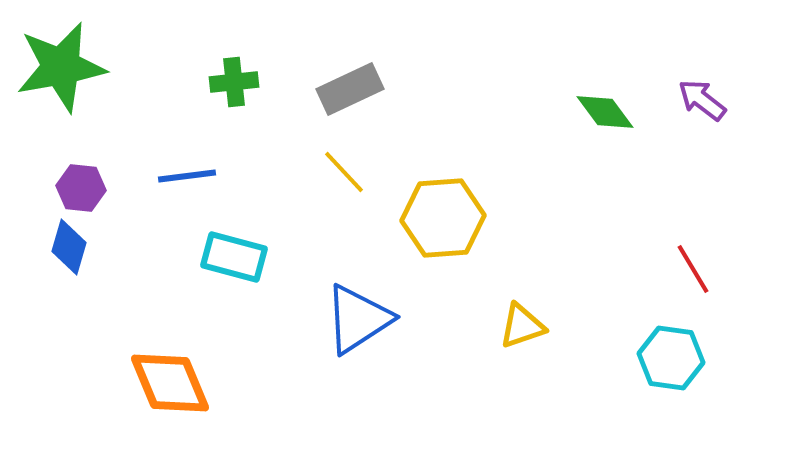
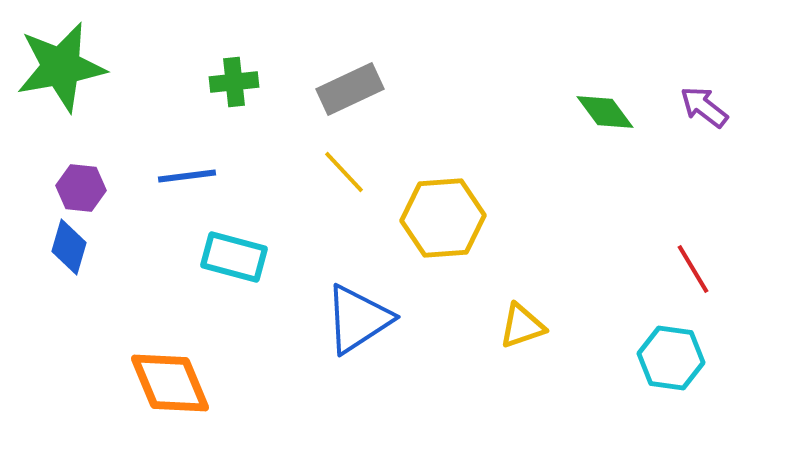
purple arrow: moved 2 px right, 7 px down
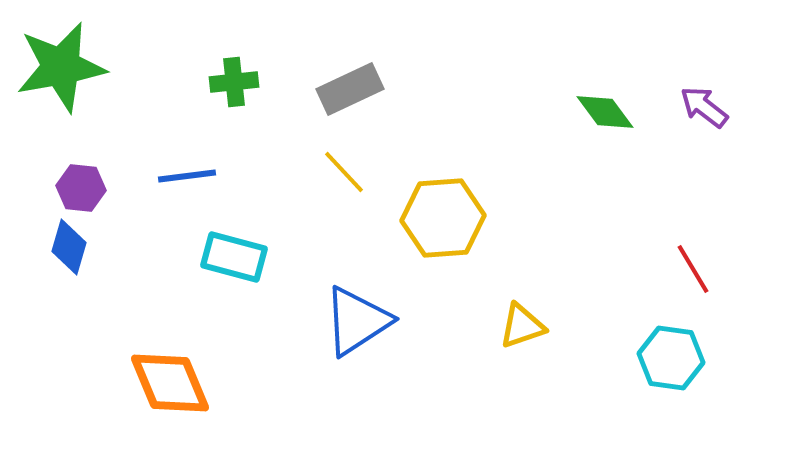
blue triangle: moved 1 px left, 2 px down
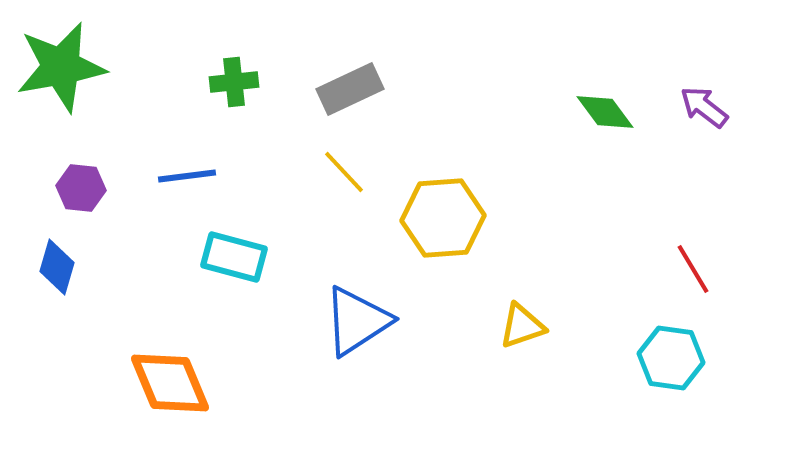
blue diamond: moved 12 px left, 20 px down
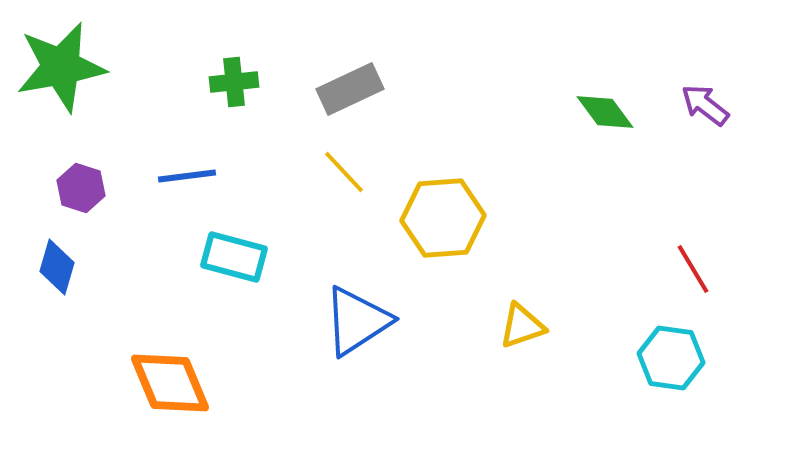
purple arrow: moved 1 px right, 2 px up
purple hexagon: rotated 12 degrees clockwise
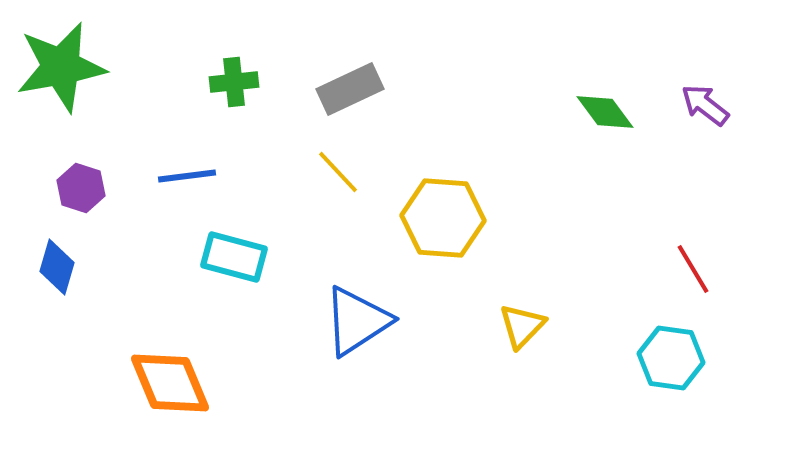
yellow line: moved 6 px left
yellow hexagon: rotated 8 degrees clockwise
yellow triangle: rotated 27 degrees counterclockwise
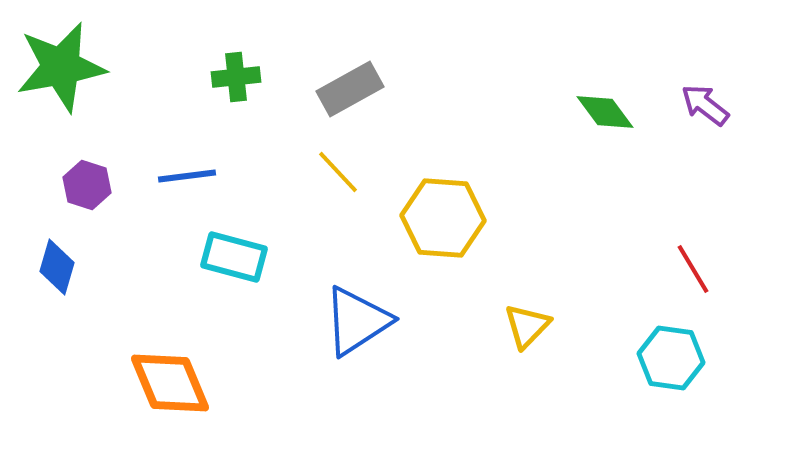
green cross: moved 2 px right, 5 px up
gray rectangle: rotated 4 degrees counterclockwise
purple hexagon: moved 6 px right, 3 px up
yellow triangle: moved 5 px right
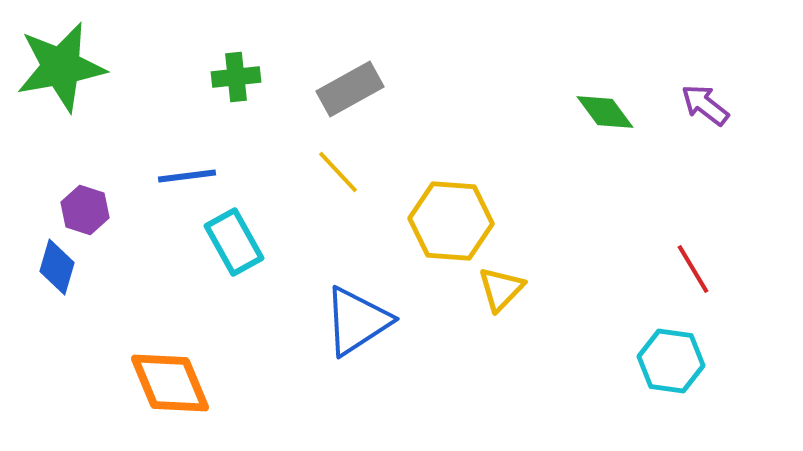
purple hexagon: moved 2 px left, 25 px down
yellow hexagon: moved 8 px right, 3 px down
cyan rectangle: moved 15 px up; rotated 46 degrees clockwise
yellow triangle: moved 26 px left, 37 px up
cyan hexagon: moved 3 px down
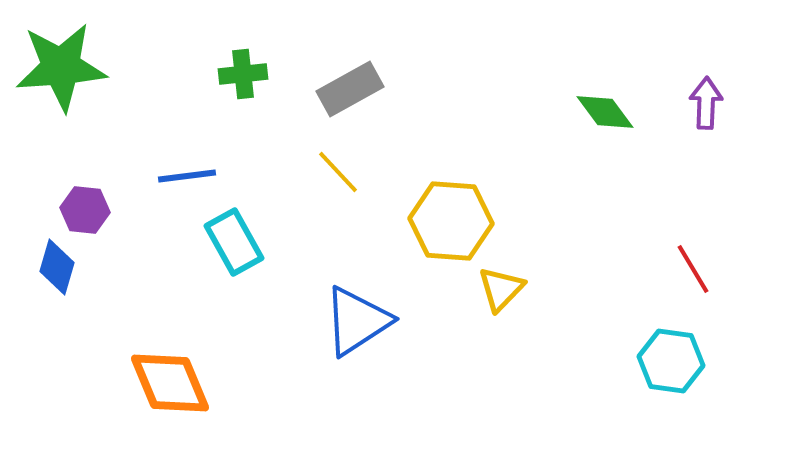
green star: rotated 6 degrees clockwise
green cross: moved 7 px right, 3 px up
purple arrow: moved 1 px right, 2 px up; rotated 54 degrees clockwise
purple hexagon: rotated 12 degrees counterclockwise
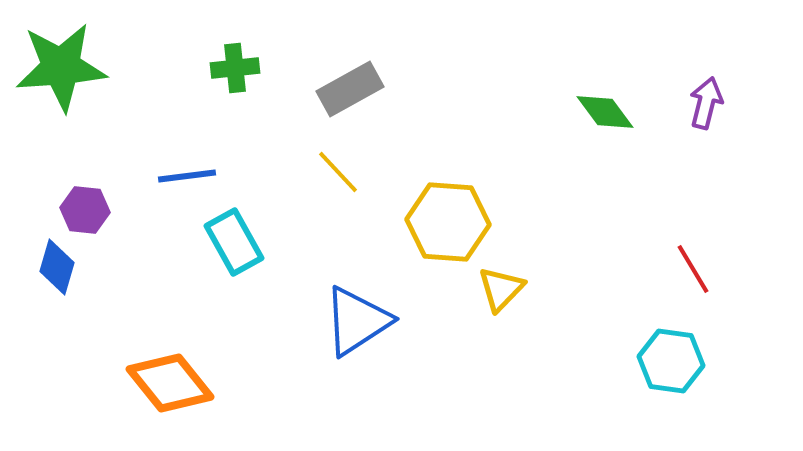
green cross: moved 8 px left, 6 px up
purple arrow: rotated 12 degrees clockwise
yellow hexagon: moved 3 px left, 1 px down
orange diamond: rotated 16 degrees counterclockwise
